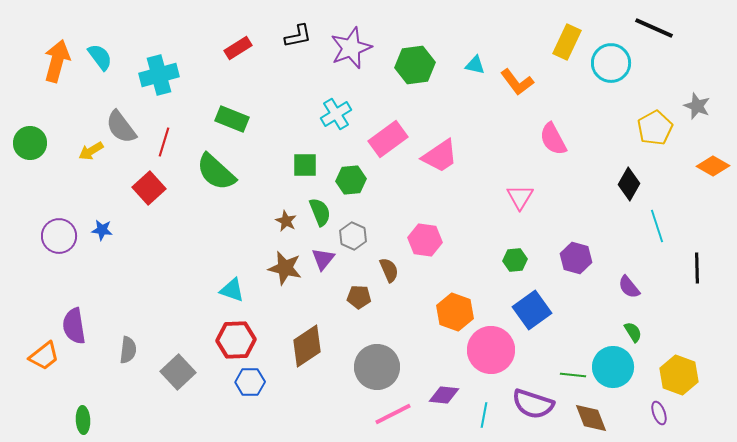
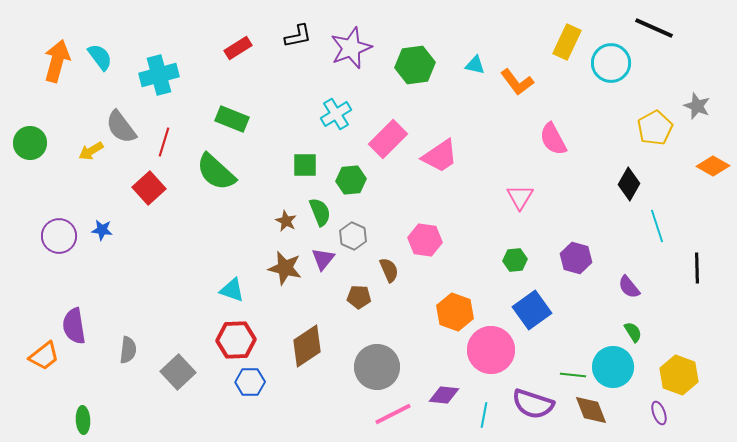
pink rectangle at (388, 139): rotated 9 degrees counterclockwise
brown diamond at (591, 418): moved 8 px up
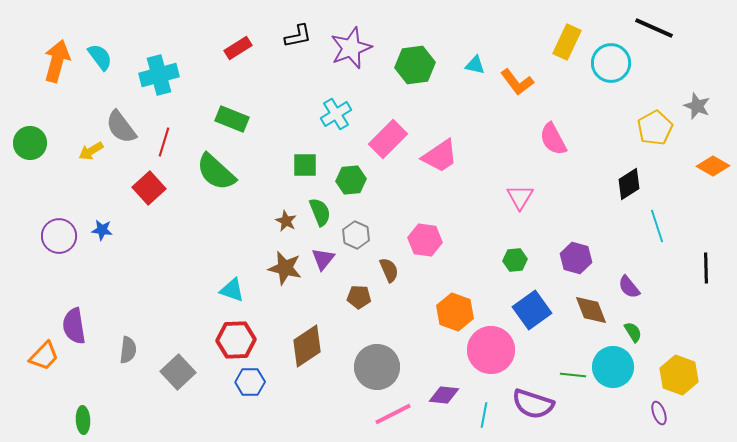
black diamond at (629, 184): rotated 28 degrees clockwise
gray hexagon at (353, 236): moved 3 px right, 1 px up
black line at (697, 268): moved 9 px right
orange trapezoid at (44, 356): rotated 8 degrees counterclockwise
brown diamond at (591, 410): moved 100 px up
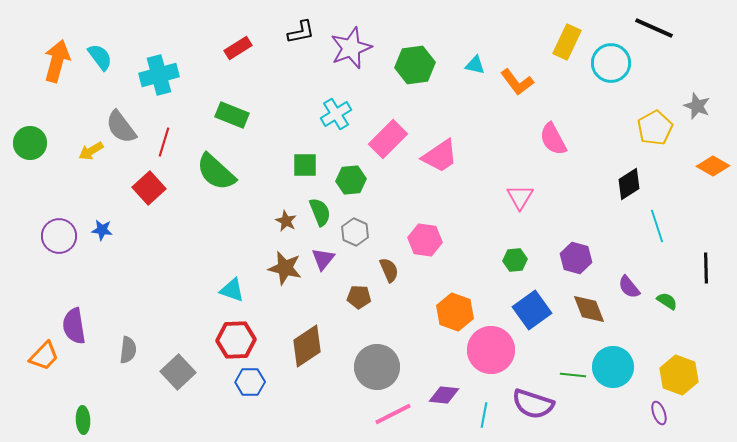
black L-shape at (298, 36): moved 3 px right, 4 px up
green rectangle at (232, 119): moved 4 px up
gray hexagon at (356, 235): moved 1 px left, 3 px up
brown diamond at (591, 310): moved 2 px left, 1 px up
green semicircle at (633, 332): moved 34 px right, 31 px up; rotated 25 degrees counterclockwise
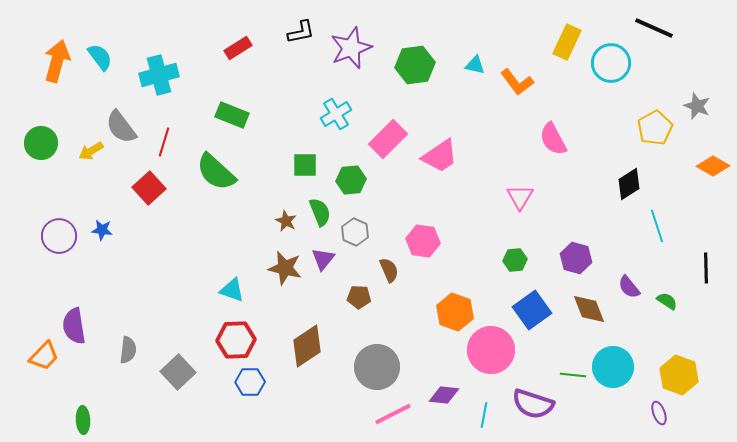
green circle at (30, 143): moved 11 px right
pink hexagon at (425, 240): moved 2 px left, 1 px down
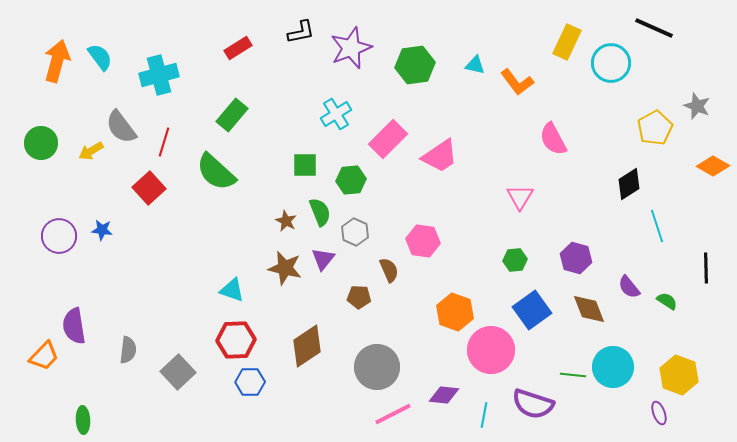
green rectangle at (232, 115): rotated 72 degrees counterclockwise
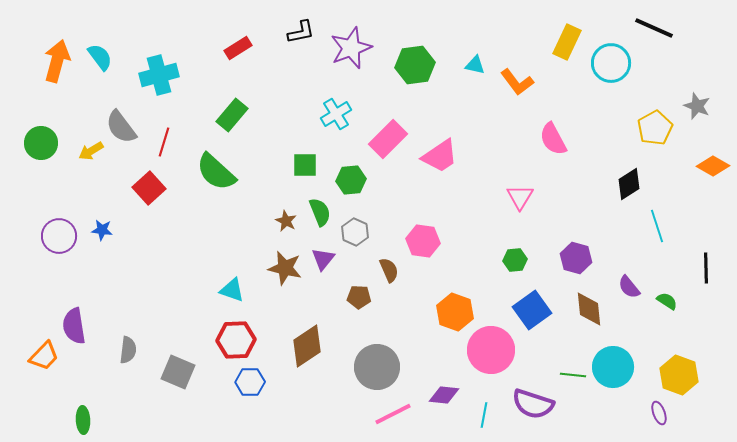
brown diamond at (589, 309): rotated 15 degrees clockwise
gray square at (178, 372): rotated 24 degrees counterclockwise
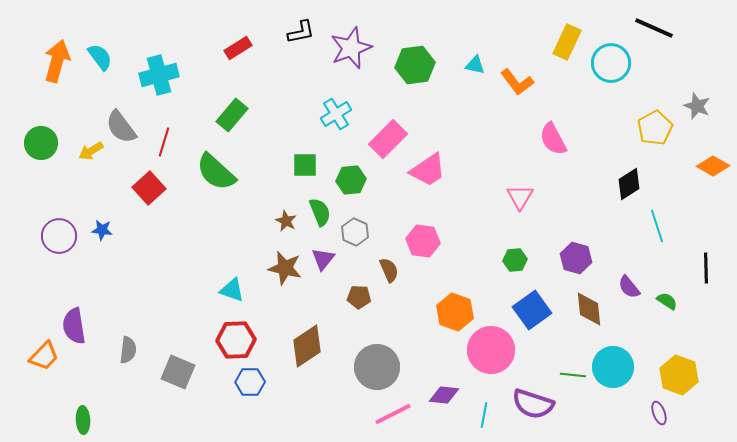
pink trapezoid at (440, 156): moved 12 px left, 14 px down
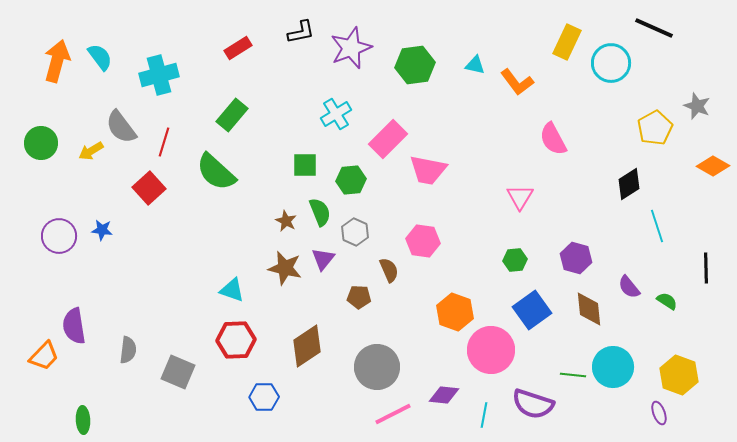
pink trapezoid at (428, 170): rotated 45 degrees clockwise
blue hexagon at (250, 382): moved 14 px right, 15 px down
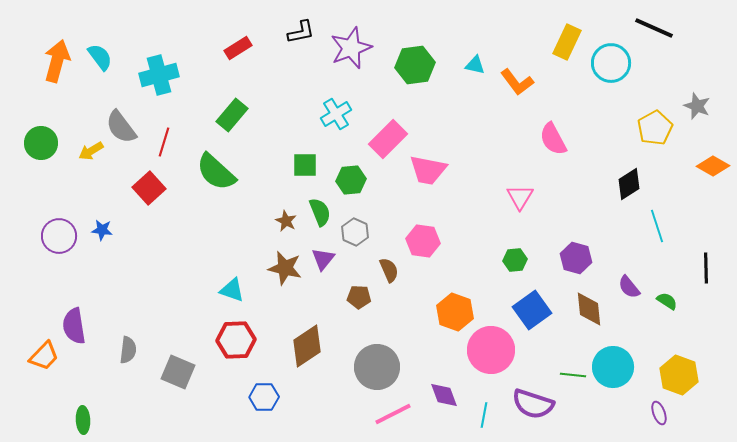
purple diamond at (444, 395): rotated 64 degrees clockwise
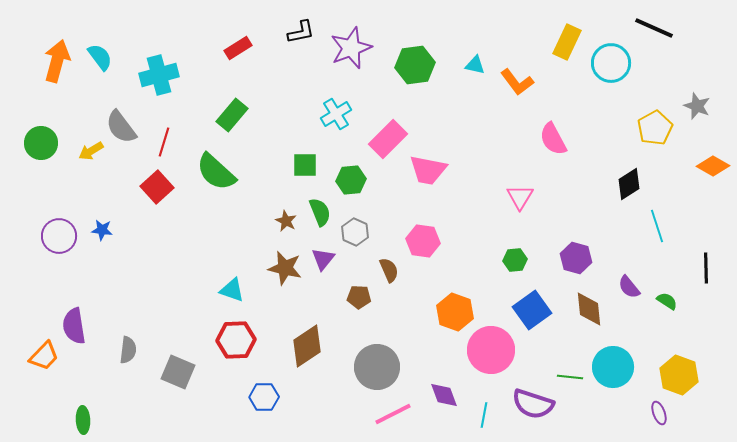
red square at (149, 188): moved 8 px right, 1 px up
green line at (573, 375): moved 3 px left, 2 px down
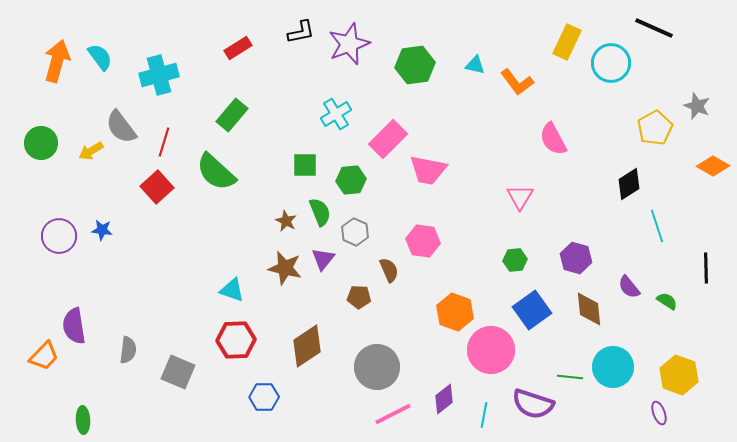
purple star at (351, 48): moved 2 px left, 4 px up
purple diamond at (444, 395): moved 4 px down; rotated 72 degrees clockwise
